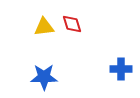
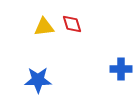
blue star: moved 6 px left, 3 px down
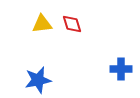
yellow triangle: moved 2 px left, 3 px up
blue star: rotated 12 degrees counterclockwise
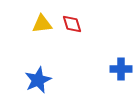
blue star: rotated 12 degrees counterclockwise
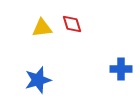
yellow triangle: moved 4 px down
blue star: rotated 8 degrees clockwise
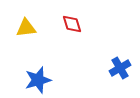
yellow triangle: moved 16 px left
blue cross: moved 1 px left, 1 px up; rotated 30 degrees counterclockwise
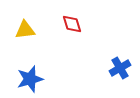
yellow triangle: moved 1 px left, 2 px down
blue star: moved 8 px left, 1 px up
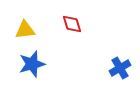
blue star: moved 2 px right, 15 px up
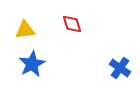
blue star: rotated 12 degrees counterclockwise
blue cross: rotated 25 degrees counterclockwise
